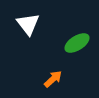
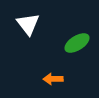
orange arrow: rotated 138 degrees counterclockwise
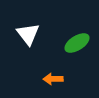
white triangle: moved 10 px down
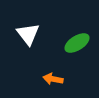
orange arrow: rotated 12 degrees clockwise
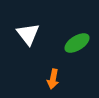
orange arrow: rotated 90 degrees counterclockwise
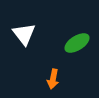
white triangle: moved 4 px left
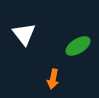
green ellipse: moved 1 px right, 3 px down
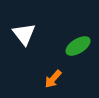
orange arrow: rotated 30 degrees clockwise
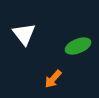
green ellipse: rotated 10 degrees clockwise
